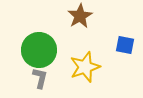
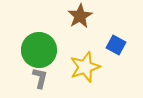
blue square: moved 9 px left; rotated 18 degrees clockwise
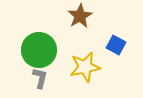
yellow star: rotated 8 degrees clockwise
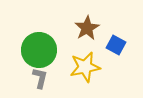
brown star: moved 7 px right, 12 px down
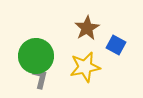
green circle: moved 3 px left, 6 px down
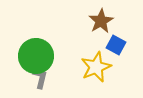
brown star: moved 14 px right, 7 px up
yellow star: moved 11 px right; rotated 12 degrees counterclockwise
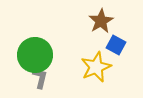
green circle: moved 1 px left, 1 px up
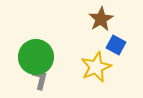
brown star: moved 2 px up
green circle: moved 1 px right, 2 px down
gray L-shape: moved 1 px down
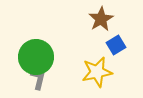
blue square: rotated 30 degrees clockwise
yellow star: moved 1 px right, 5 px down; rotated 12 degrees clockwise
gray L-shape: moved 2 px left
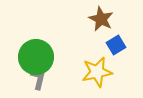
brown star: rotated 15 degrees counterclockwise
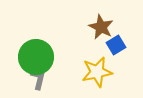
brown star: moved 8 px down
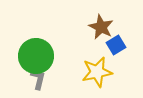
green circle: moved 1 px up
